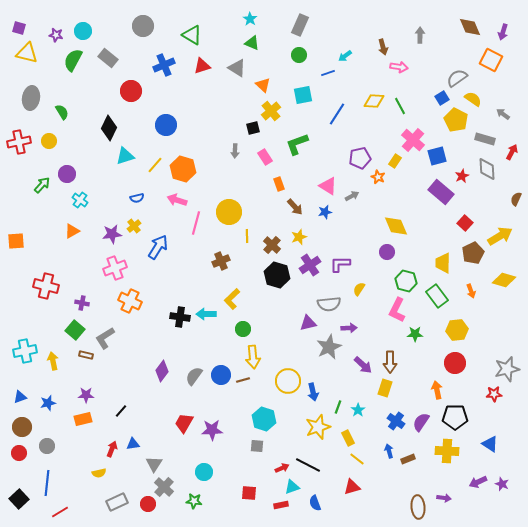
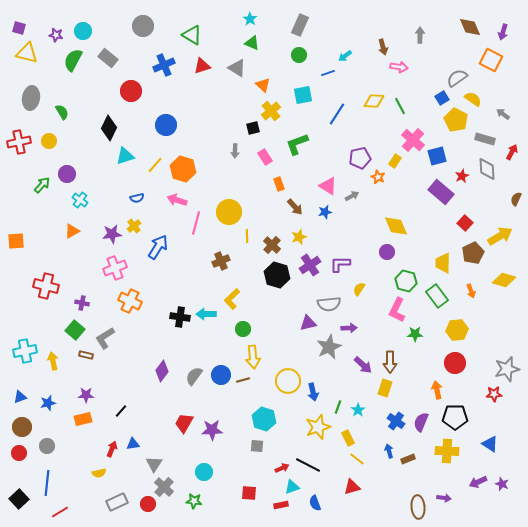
purple semicircle at (421, 422): rotated 12 degrees counterclockwise
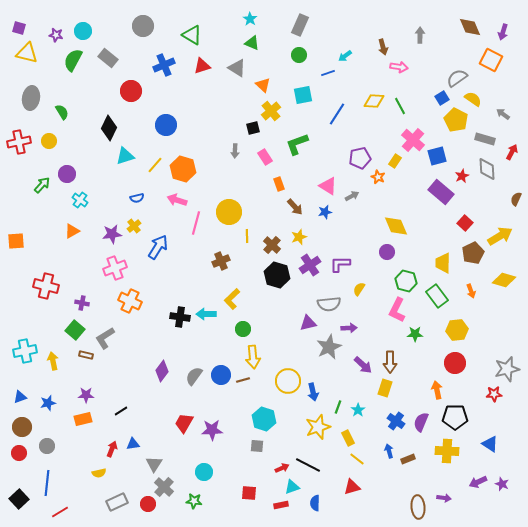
black line at (121, 411): rotated 16 degrees clockwise
blue semicircle at (315, 503): rotated 21 degrees clockwise
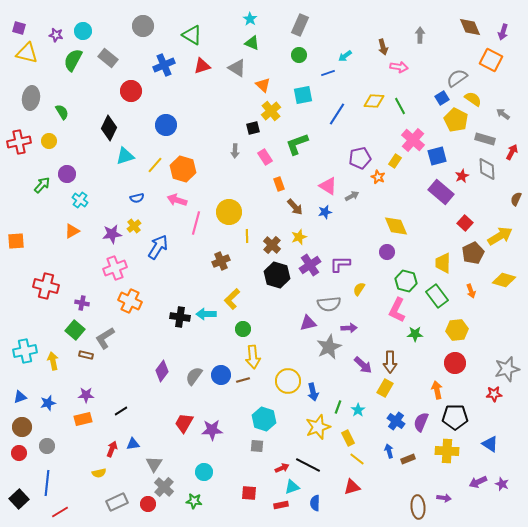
yellow rectangle at (385, 388): rotated 12 degrees clockwise
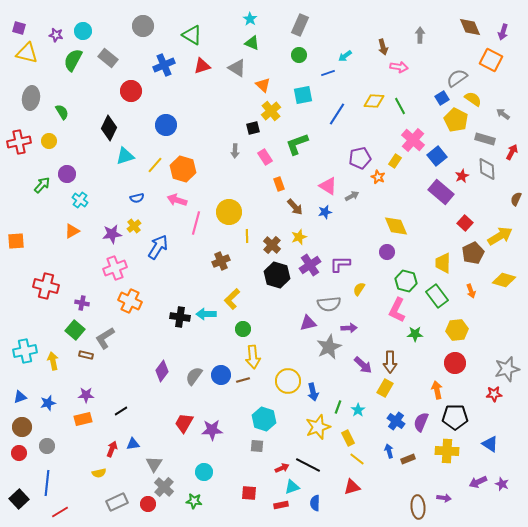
blue square at (437, 156): rotated 24 degrees counterclockwise
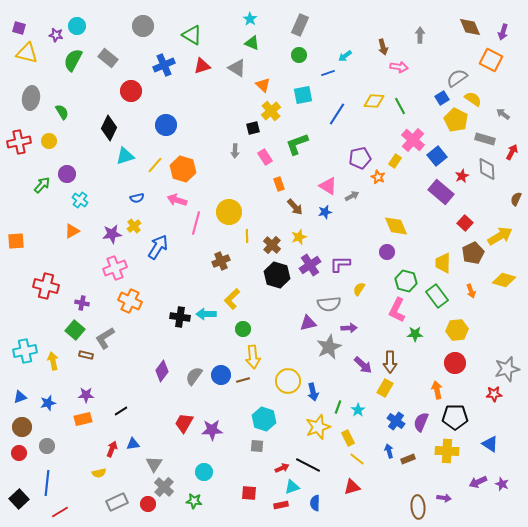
cyan circle at (83, 31): moved 6 px left, 5 px up
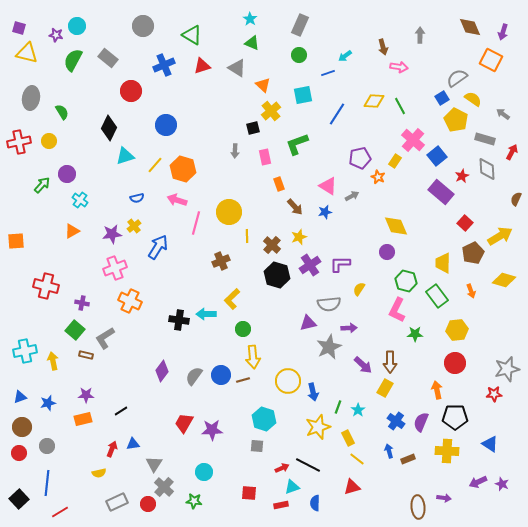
pink rectangle at (265, 157): rotated 21 degrees clockwise
black cross at (180, 317): moved 1 px left, 3 px down
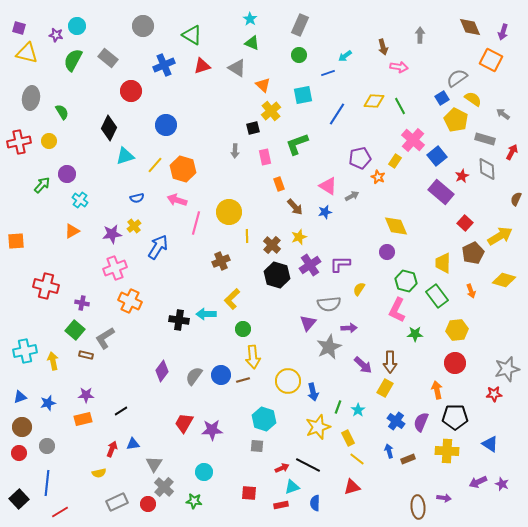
purple triangle at (308, 323): rotated 36 degrees counterclockwise
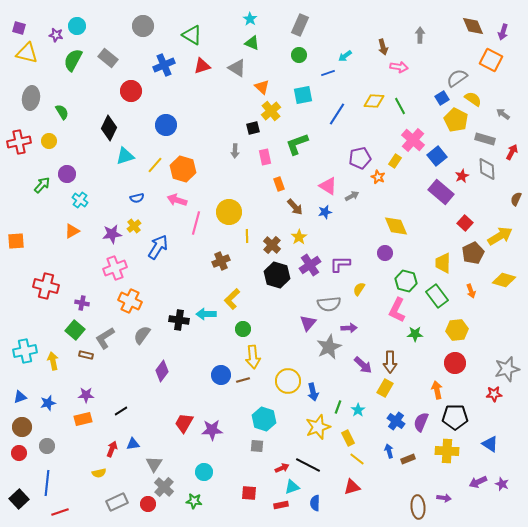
brown diamond at (470, 27): moved 3 px right, 1 px up
orange triangle at (263, 85): moved 1 px left, 2 px down
yellow star at (299, 237): rotated 14 degrees counterclockwise
purple circle at (387, 252): moved 2 px left, 1 px down
gray semicircle at (194, 376): moved 52 px left, 41 px up
red line at (60, 512): rotated 12 degrees clockwise
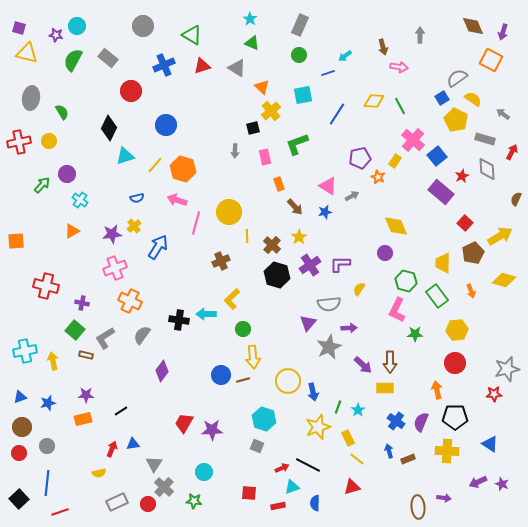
yellow rectangle at (385, 388): rotated 60 degrees clockwise
gray square at (257, 446): rotated 16 degrees clockwise
red rectangle at (281, 505): moved 3 px left, 1 px down
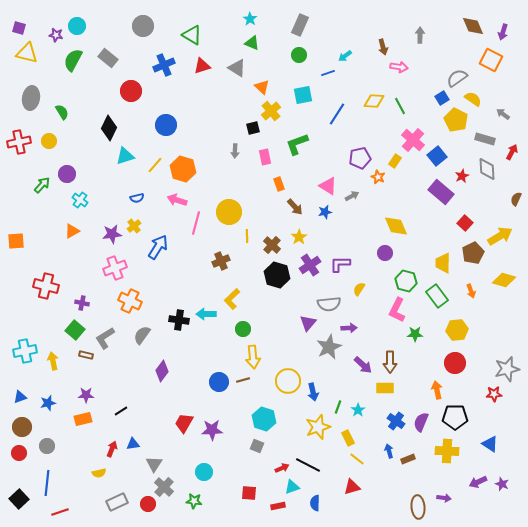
blue circle at (221, 375): moved 2 px left, 7 px down
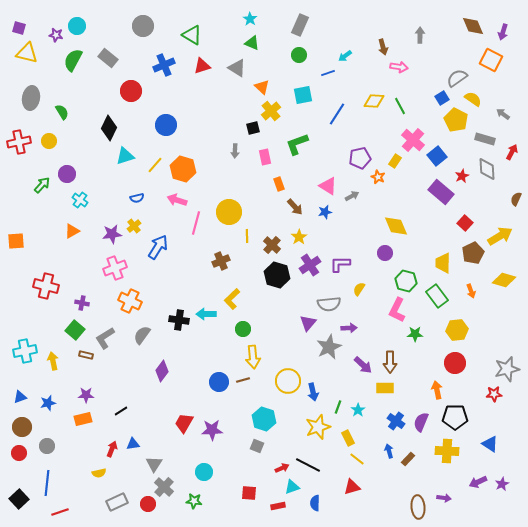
brown rectangle at (408, 459): rotated 24 degrees counterclockwise
purple star at (502, 484): rotated 24 degrees clockwise
